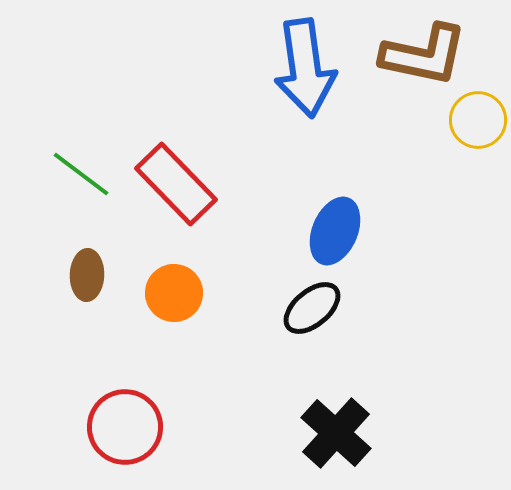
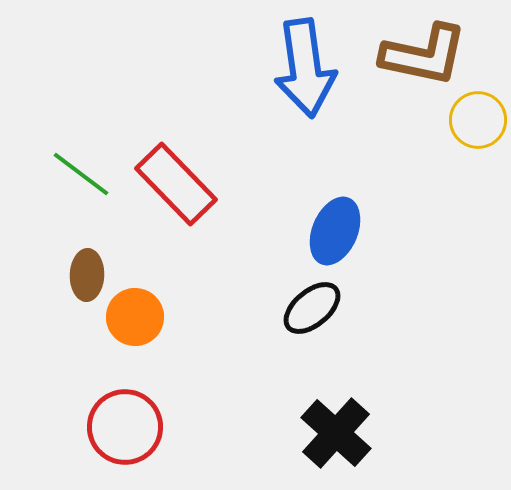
orange circle: moved 39 px left, 24 px down
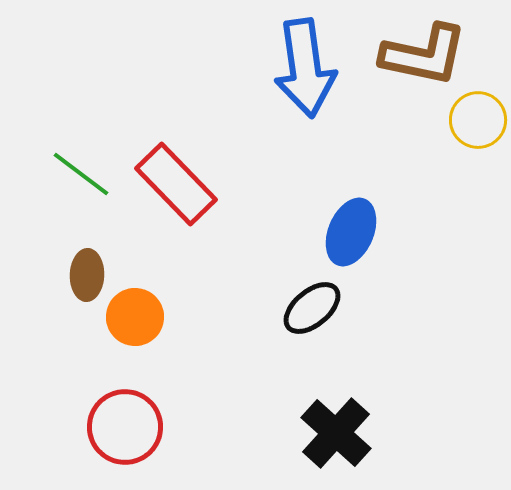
blue ellipse: moved 16 px right, 1 px down
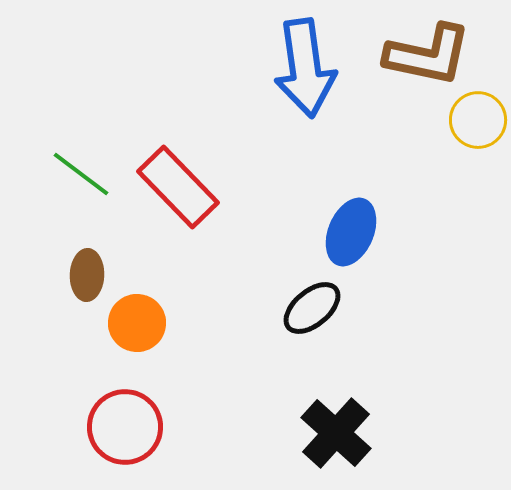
brown L-shape: moved 4 px right
red rectangle: moved 2 px right, 3 px down
orange circle: moved 2 px right, 6 px down
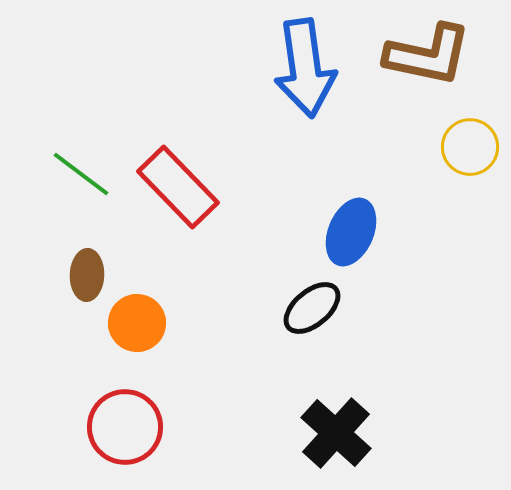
yellow circle: moved 8 px left, 27 px down
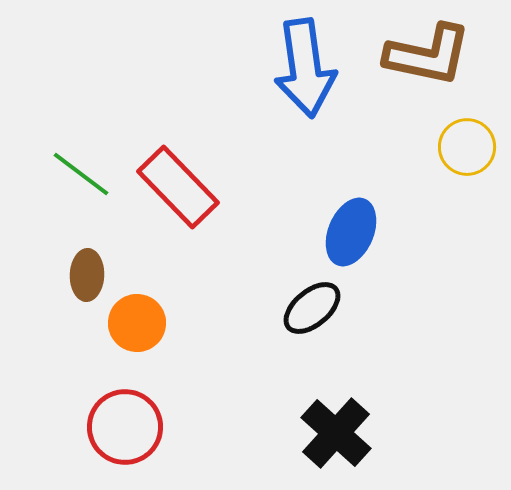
yellow circle: moved 3 px left
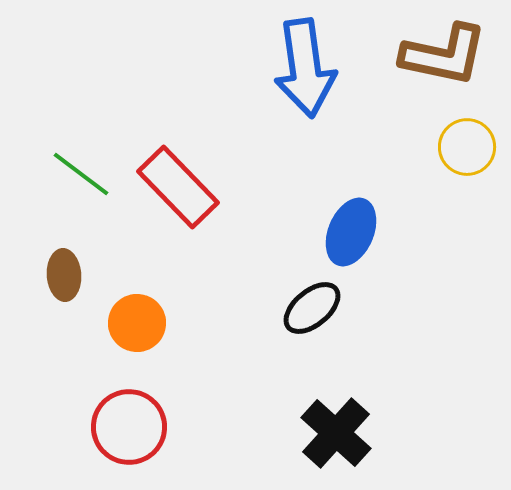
brown L-shape: moved 16 px right
brown ellipse: moved 23 px left; rotated 6 degrees counterclockwise
red circle: moved 4 px right
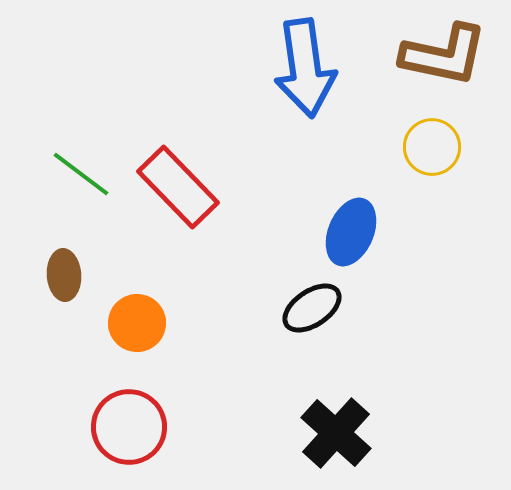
yellow circle: moved 35 px left
black ellipse: rotated 6 degrees clockwise
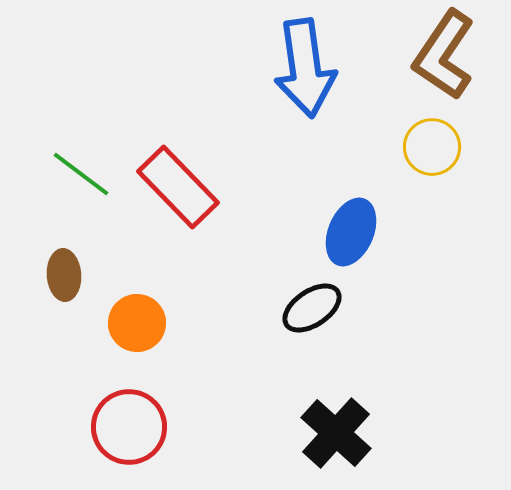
brown L-shape: rotated 112 degrees clockwise
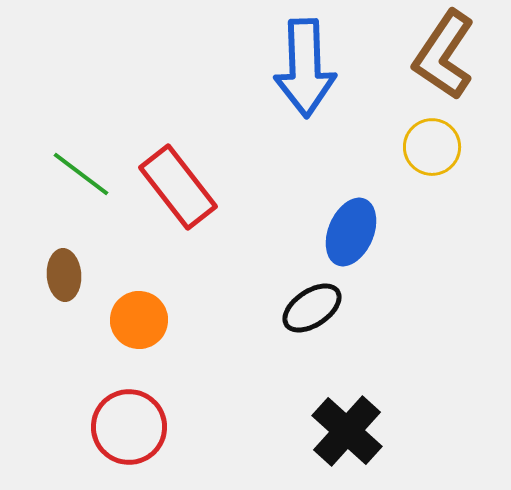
blue arrow: rotated 6 degrees clockwise
red rectangle: rotated 6 degrees clockwise
orange circle: moved 2 px right, 3 px up
black cross: moved 11 px right, 2 px up
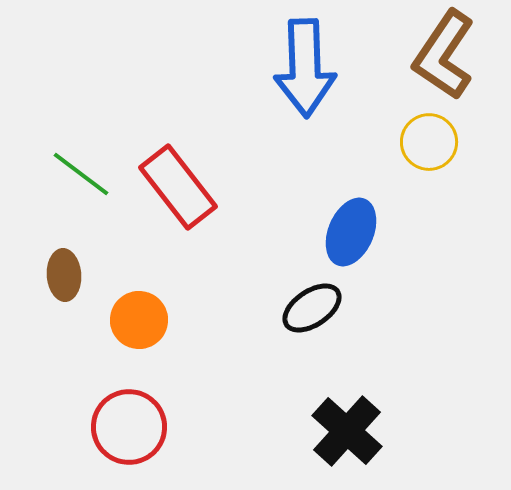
yellow circle: moved 3 px left, 5 px up
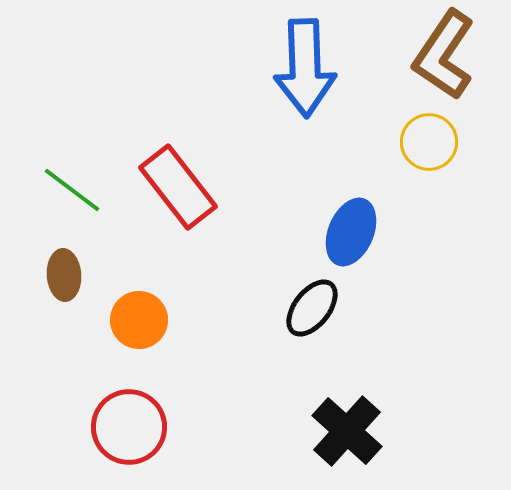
green line: moved 9 px left, 16 px down
black ellipse: rotated 18 degrees counterclockwise
